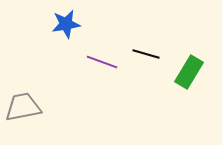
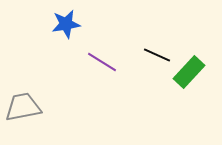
black line: moved 11 px right, 1 px down; rotated 8 degrees clockwise
purple line: rotated 12 degrees clockwise
green rectangle: rotated 12 degrees clockwise
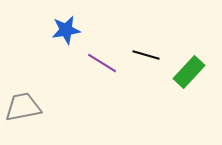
blue star: moved 6 px down
black line: moved 11 px left; rotated 8 degrees counterclockwise
purple line: moved 1 px down
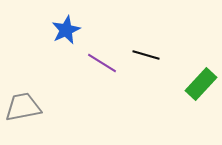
blue star: rotated 16 degrees counterclockwise
green rectangle: moved 12 px right, 12 px down
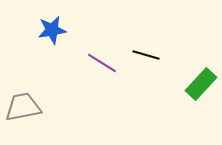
blue star: moved 14 px left; rotated 16 degrees clockwise
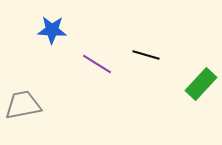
blue star: rotated 12 degrees clockwise
purple line: moved 5 px left, 1 px down
gray trapezoid: moved 2 px up
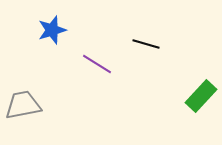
blue star: rotated 20 degrees counterclockwise
black line: moved 11 px up
green rectangle: moved 12 px down
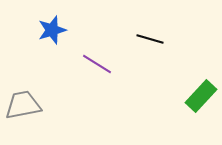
black line: moved 4 px right, 5 px up
